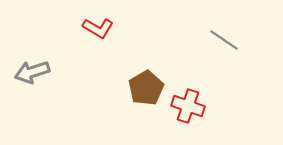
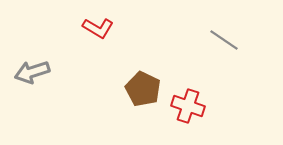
brown pentagon: moved 3 px left, 1 px down; rotated 16 degrees counterclockwise
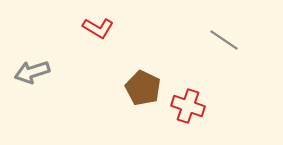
brown pentagon: moved 1 px up
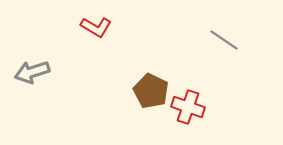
red L-shape: moved 2 px left, 1 px up
brown pentagon: moved 8 px right, 3 px down
red cross: moved 1 px down
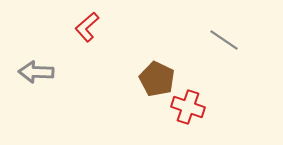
red L-shape: moved 9 px left; rotated 108 degrees clockwise
gray arrow: moved 4 px right; rotated 20 degrees clockwise
brown pentagon: moved 6 px right, 12 px up
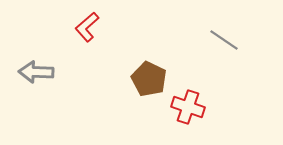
brown pentagon: moved 8 px left
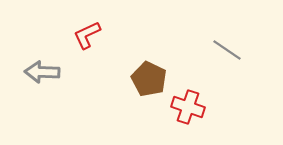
red L-shape: moved 8 px down; rotated 16 degrees clockwise
gray line: moved 3 px right, 10 px down
gray arrow: moved 6 px right
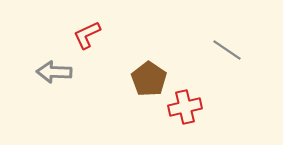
gray arrow: moved 12 px right
brown pentagon: rotated 8 degrees clockwise
red cross: moved 3 px left; rotated 32 degrees counterclockwise
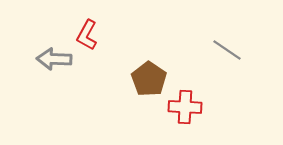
red L-shape: rotated 36 degrees counterclockwise
gray arrow: moved 13 px up
red cross: rotated 16 degrees clockwise
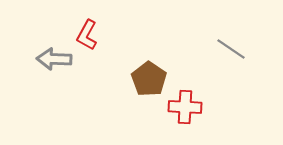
gray line: moved 4 px right, 1 px up
